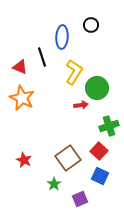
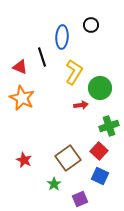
green circle: moved 3 px right
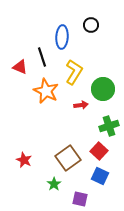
green circle: moved 3 px right, 1 px down
orange star: moved 24 px right, 7 px up
purple square: rotated 35 degrees clockwise
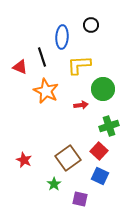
yellow L-shape: moved 5 px right, 7 px up; rotated 125 degrees counterclockwise
